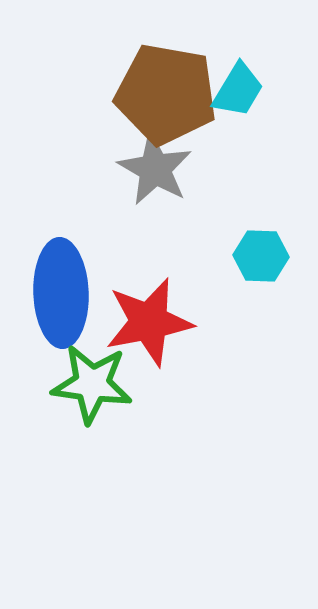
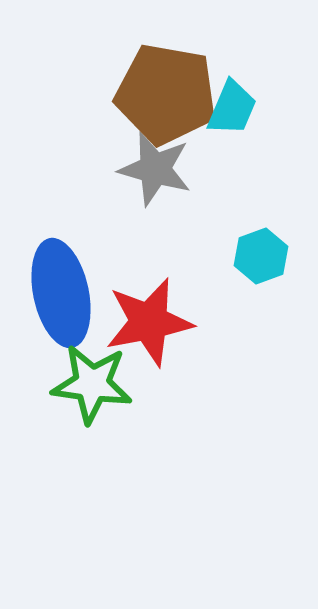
cyan trapezoid: moved 6 px left, 18 px down; rotated 8 degrees counterclockwise
gray star: rotated 14 degrees counterclockwise
cyan hexagon: rotated 22 degrees counterclockwise
blue ellipse: rotated 10 degrees counterclockwise
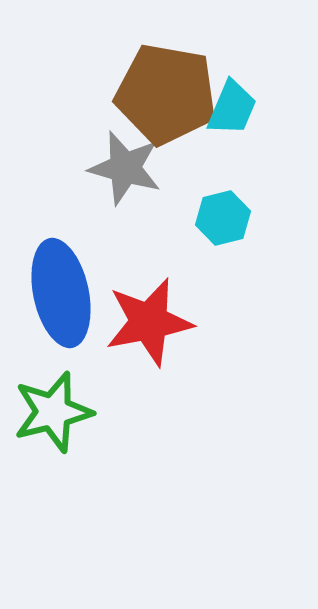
gray star: moved 30 px left, 1 px up
cyan hexagon: moved 38 px left, 38 px up; rotated 6 degrees clockwise
green star: moved 39 px left, 28 px down; rotated 22 degrees counterclockwise
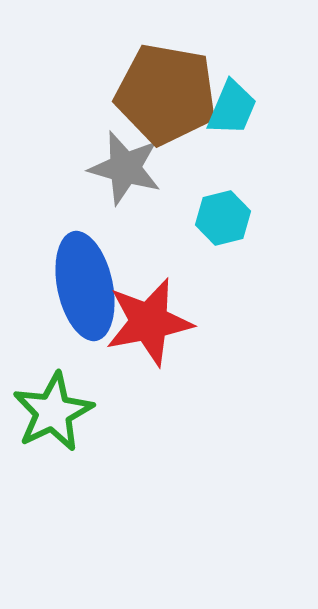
blue ellipse: moved 24 px right, 7 px up
green star: rotated 12 degrees counterclockwise
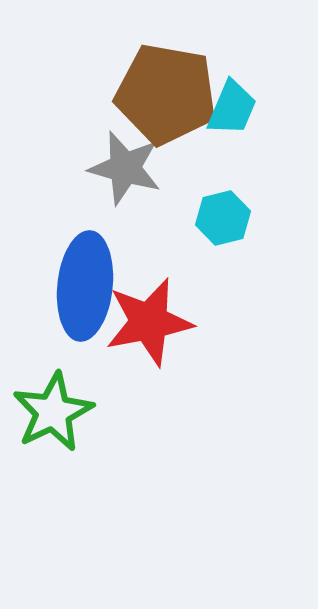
blue ellipse: rotated 18 degrees clockwise
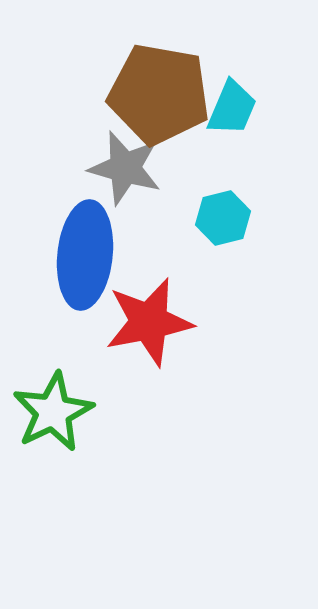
brown pentagon: moved 7 px left
blue ellipse: moved 31 px up
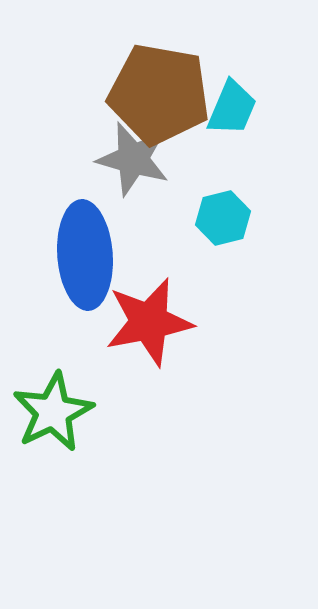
gray star: moved 8 px right, 9 px up
blue ellipse: rotated 10 degrees counterclockwise
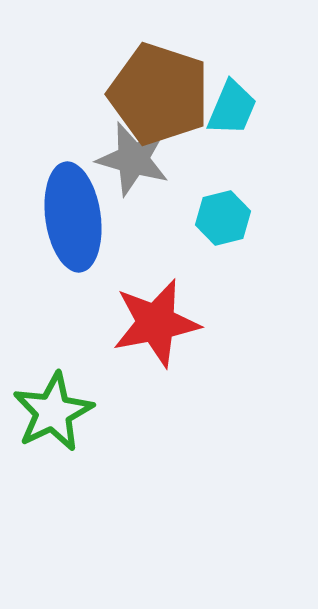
brown pentagon: rotated 8 degrees clockwise
blue ellipse: moved 12 px left, 38 px up; rotated 4 degrees counterclockwise
red star: moved 7 px right, 1 px down
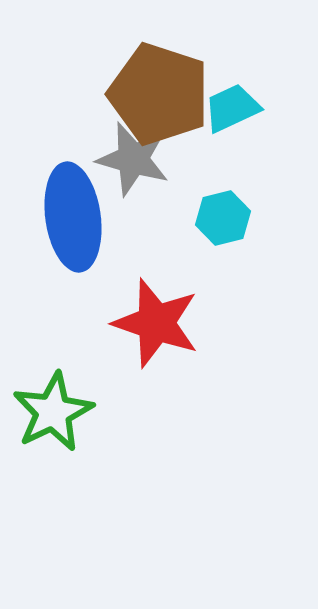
cyan trapezoid: rotated 138 degrees counterclockwise
red star: rotated 30 degrees clockwise
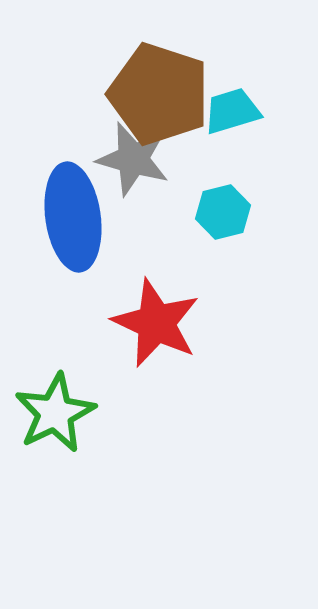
cyan trapezoid: moved 3 px down; rotated 8 degrees clockwise
cyan hexagon: moved 6 px up
red star: rotated 6 degrees clockwise
green star: moved 2 px right, 1 px down
